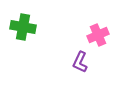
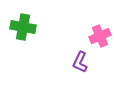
pink cross: moved 2 px right, 1 px down
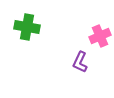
green cross: moved 4 px right
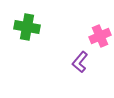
purple L-shape: rotated 15 degrees clockwise
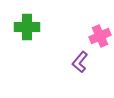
green cross: rotated 10 degrees counterclockwise
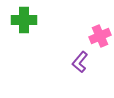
green cross: moved 3 px left, 7 px up
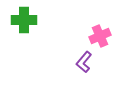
purple L-shape: moved 4 px right
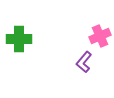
green cross: moved 5 px left, 19 px down
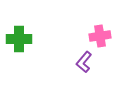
pink cross: rotated 15 degrees clockwise
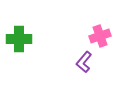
pink cross: rotated 10 degrees counterclockwise
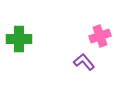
purple L-shape: rotated 100 degrees clockwise
